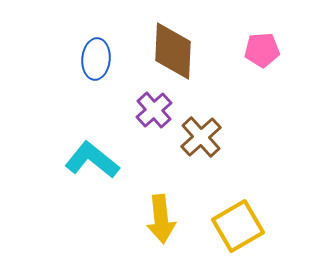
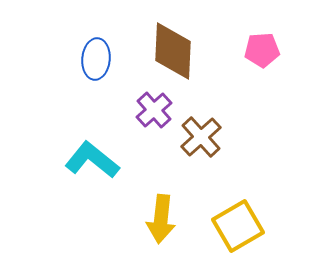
yellow arrow: rotated 12 degrees clockwise
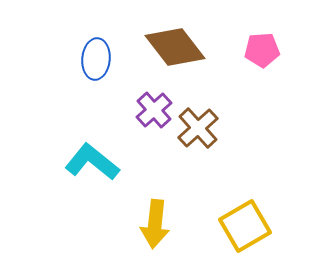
brown diamond: moved 2 px right, 4 px up; rotated 40 degrees counterclockwise
brown cross: moved 3 px left, 9 px up
cyan L-shape: moved 2 px down
yellow arrow: moved 6 px left, 5 px down
yellow square: moved 7 px right
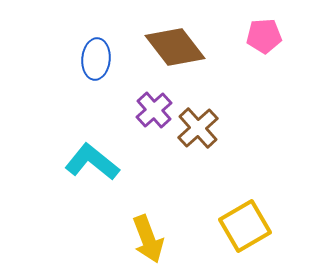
pink pentagon: moved 2 px right, 14 px up
yellow arrow: moved 7 px left, 15 px down; rotated 27 degrees counterclockwise
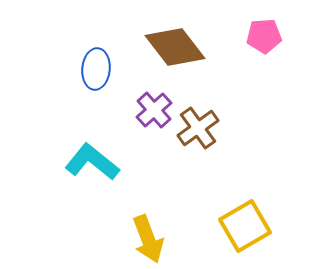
blue ellipse: moved 10 px down
brown cross: rotated 6 degrees clockwise
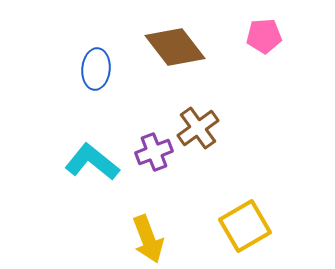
purple cross: moved 42 px down; rotated 21 degrees clockwise
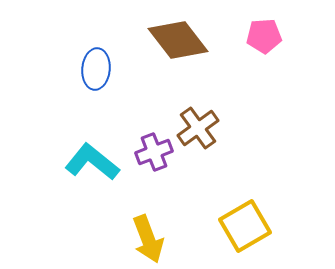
brown diamond: moved 3 px right, 7 px up
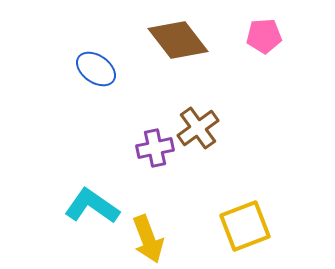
blue ellipse: rotated 60 degrees counterclockwise
purple cross: moved 1 px right, 4 px up; rotated 9 degrees clockwise
cyan L-shape: moved 44 px down; rotated 4 degrees counterclockwise
yellow square: rotated 9 degrees clockwise
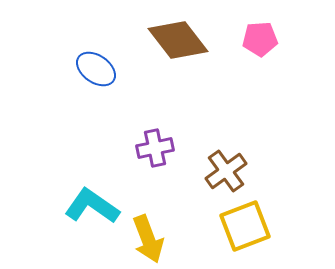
pink pentagon: moved 4 px left, 3 px down
brown cross: moved 28 px right, 43 px down
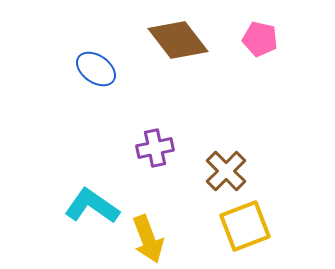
pink pentagon: rotated 16 degrees clockwise
brown cross: rotated 9 degrees counterclockwise
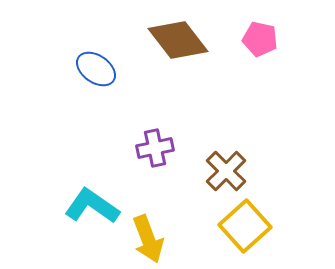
yellow square: rotated 21 degrees counterclockwise
